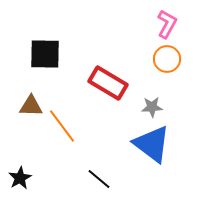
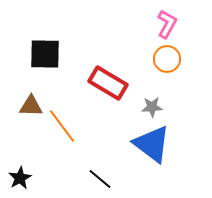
black line: moved 1 px right
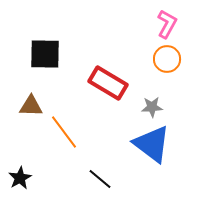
orange line: moved 2 px right, 6 px down
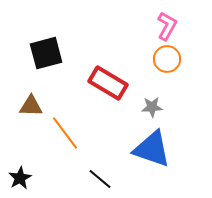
pink L-shape: moved 2 px down
black square: moved 1 px right, 1 px up; rotated 16 degrees counterclockwise
orange line: moved 1 px right, 1 px down
blue triangle: moved 5 px down; rotated 18 degrees counterclockwise
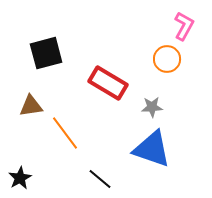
pink L-shape: moved 17 px right
brown triangle: rotated 10 degrees counterclockwise
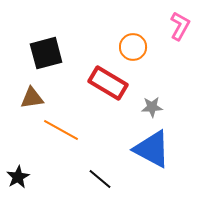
pink L-shape: moved 4 px left
orange circle: moved 34 px left, 12 px up
brown triangle: moved 1 px right, 8 px up
orange line: moved 4 px left, 3 px up; rotated 24 degrees counterclockwise
blue triangle: rotated 9 degrees clockwise
black star: moved 2 px left, 1 px up
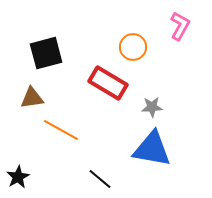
blue triangle: rotated 18 degrees counterclockwise
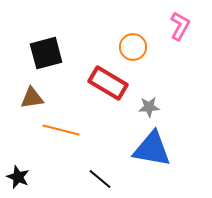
gray star: moved 3 px left
orange line: rotated 15 degrees counterclockwise
black star: rotated 20 degrees counterclockwise
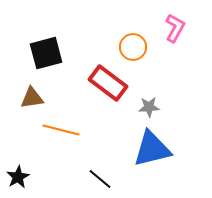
pink L-shape: moved 5 px left, 2 px down
red rectangle: rotated 6 degrees clockwise
blue triangle: rotated 24 degrees counterclockwise
black star: rotated 20 degrees clockwise
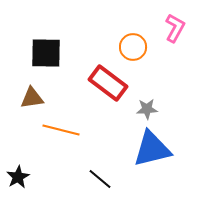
black square: rotated 16 degrees clockwise
gray star: moved 2 px left, 2 px down
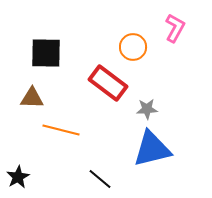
brown triangle: rotated 10 degrees clockwise
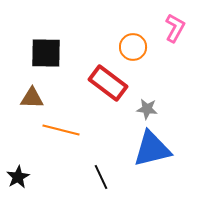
gray star: rotated 10 degrees clockwise
black line: moved 1 px right, 2 px up; rotated 25 degrees clockwise
